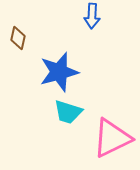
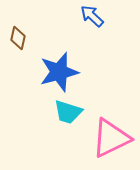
blue arrow: rotated 130 degrees clockwise
pink triangle: moved 1 px left
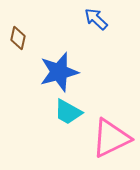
blue arrow: moved 4 px right, 3 px down
cyan trapezoid: rotated 12 degrees clockwise
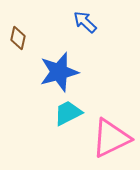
blue arrow: moved 11 px left, 3 px down
cyan trapezoid: moved 1 px down; rotated 124 degrees clockwise
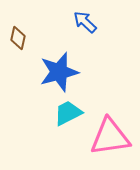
pink triangle: moved 1 px left, 1 px up; rotated 18 degrees clockwise
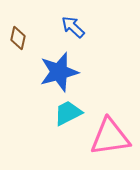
blue arrow: moved 12 px left, 5 px down
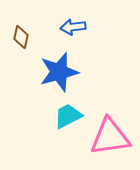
blue arrow: rotated 50 degrees counterclockwise
brown diamond: moved 3 px right, 1 px up
cyan trapezoid: moved 3 px down
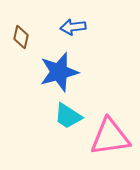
cyan trapezoid: rotated 120 degrees counterclockwise
